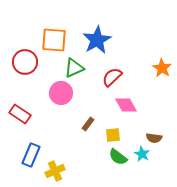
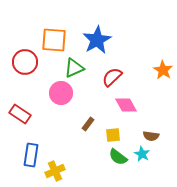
orange star: moved 1 px right, 2 px down
brown semicircle: moved 3 px left, 2 px up
blue rectangle: rotated 15 degrees counterclockwise
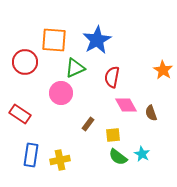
green triangle: moved 1 px right
red semicircle: rotated 35 degrees counterclockwise
brown semicircle: moved 23 px up; rotated 63 degrees clockwise
yellow cross: moved 5 px right, 11 px up; rotated 12 degrees clockwise
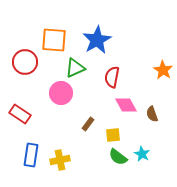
brown semicircle: moved 1 px right, 1 px down
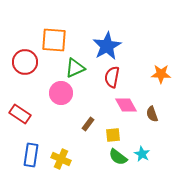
blue star: moved 10 px right, 6 px down
orange star: moved 2 px left, 4 px down; rotated 30 degrees counterclockwise
yellow cross: moved 1 px right, 1 px up; rotated 36 degrees clockwise
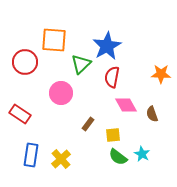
green triangle: moved 6 px right, 4 px up; rotated 20 degrees counterclockwise
yellow cross: rotated 24 degrees clockwise
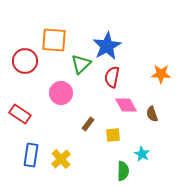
red circle: moved 1 px up
green semicircle: moved 5 px right, 14 px down; rotated 126 degrees counterclockwise
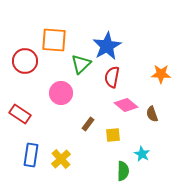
pink diamond: rotated 20 degrees counterclockwise
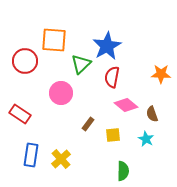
cyan star: moved 4 px right, 15 px up
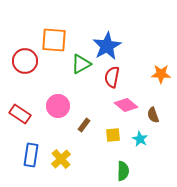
green triangle: rotated 15 degrees clockwise
pink circle: moved 3 px left, 13 px down
brown semicircle: moved 1 px right, 1 px down
brown rectangle: moved 4 px left, 1 px down
cyan star: moved 6 px left
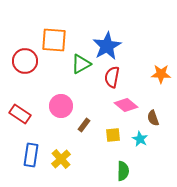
pink circle: moved 3 px right
brown semicircle: moved 3 px down
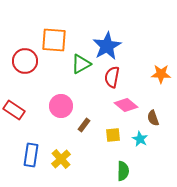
red rectangle: moved 6 px left, 4 px up
